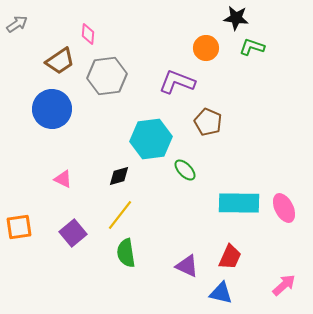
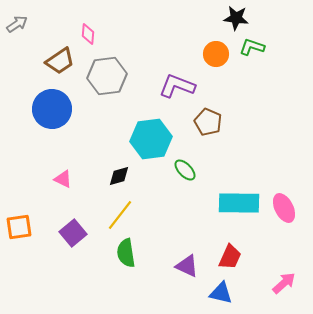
orange circle: moved 10 px right, 6 px down
purple L-shape: moved 4 px down
pink arrow: moved 2 px up
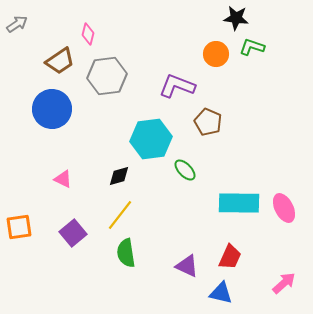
pink diamond: rotated 10 degrees clockwise
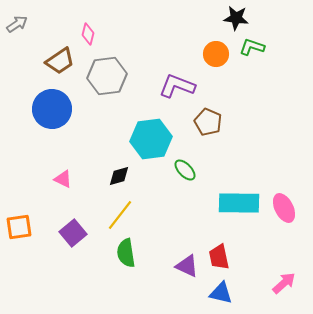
red trapezoid: moved 11 px left; rotated 144 degrees clockwise
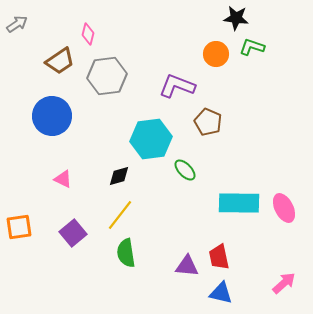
blue circle: moved 7 px down
purple triangle: rotated 20 degrees counterclockwise
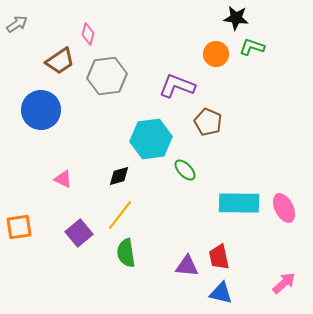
blue circle: moved 11 px left, 6 px up
purple square: moved 6 px right
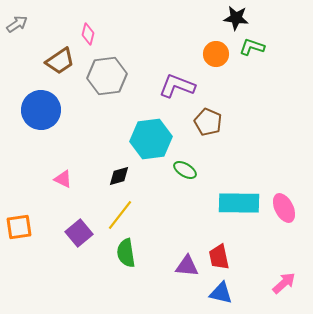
green ellipse: rotated 15 degrees counterclockwise
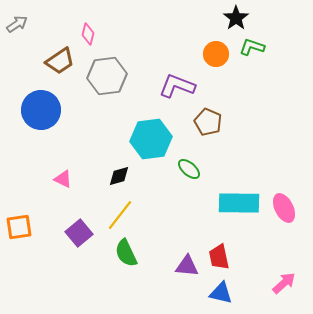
black star: rotated 30 degrees clockwise
green ellipse: moved 4 px right, 1 px up; rotated 10 degrees clockwise
green semicircle: rotated 16 degrees counterclockwise
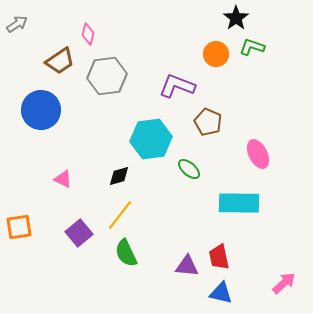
pink ellipse: moved 26 px left, 54 px up
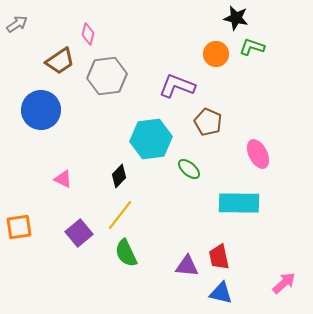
black star: rotated 25 degrees counterclockwise
black diamond: rotated 30 degrees counterclockwise
